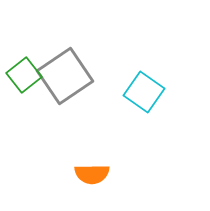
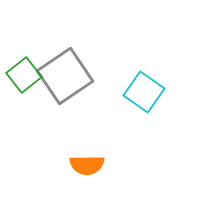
orange semicircle: moved 5 px left, 9 px up
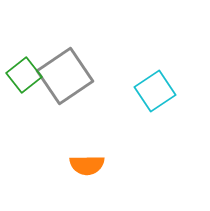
cyan square: moved 11 px right, 1 px up; rotated 21 degrees clockwise
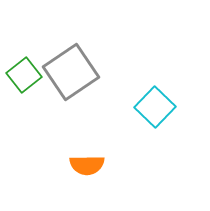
gray square: moved 6 px right, 4 px up
cyan square: moved 16 px down; rotated 12 degrees counterclockwise
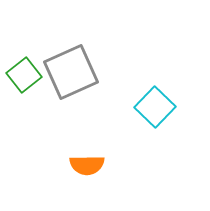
gray square: rotated 10 degrees clockwise
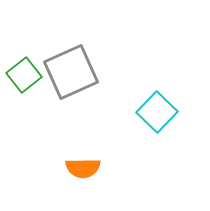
cyan square: moved 2 px right, 5 px down
orange semicircle: moved 4 px left, 3 px down
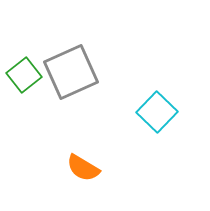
orange semicircle: rotated 32 degrees clockwise
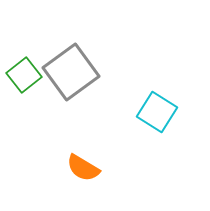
gray square: rotated 12 degrees counterclockwise
cyan square: rotated 12 degrees counterclockwise
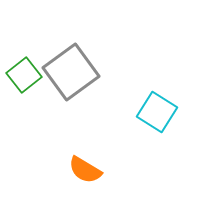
orange semicircle: moved 2 px right, 2 px down
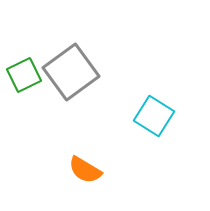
green square: rotated 12 degrees clockwise
cyan square: moved 3 px left, 4 px down
